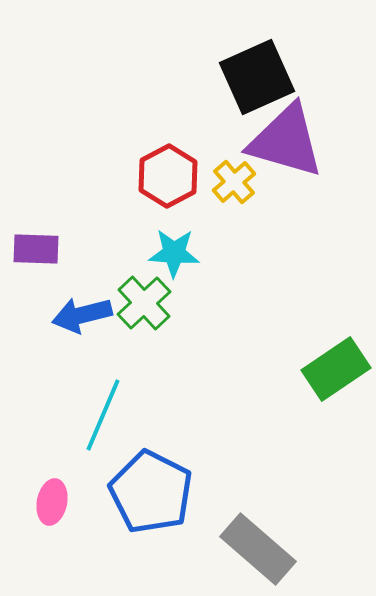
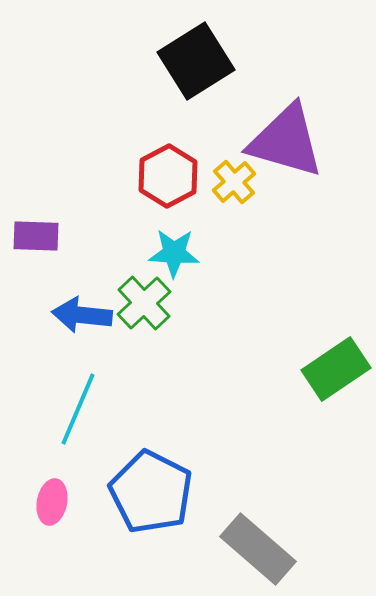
black square: moved 61 px left, 16 px up; rotated 8 degrees counterclockwise
purple rectangle: moved 13 px up
blue arrow: rotated 20 degrees clockwise
cyan line: moved 25 px left, 6 px up
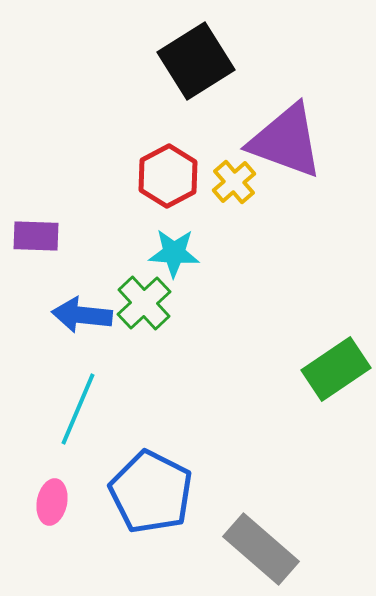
purple triangle: rotated 4 degrees clockwise
gray rectangle: moved 3 px right
